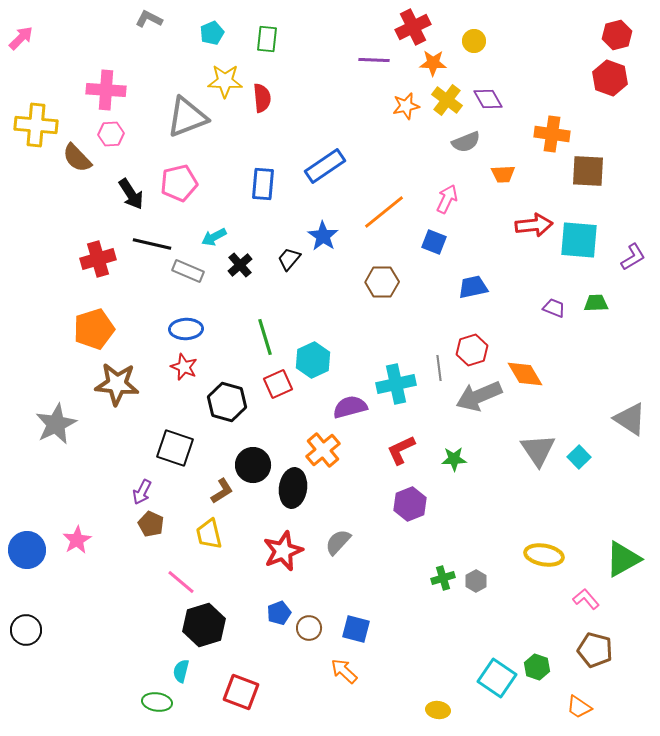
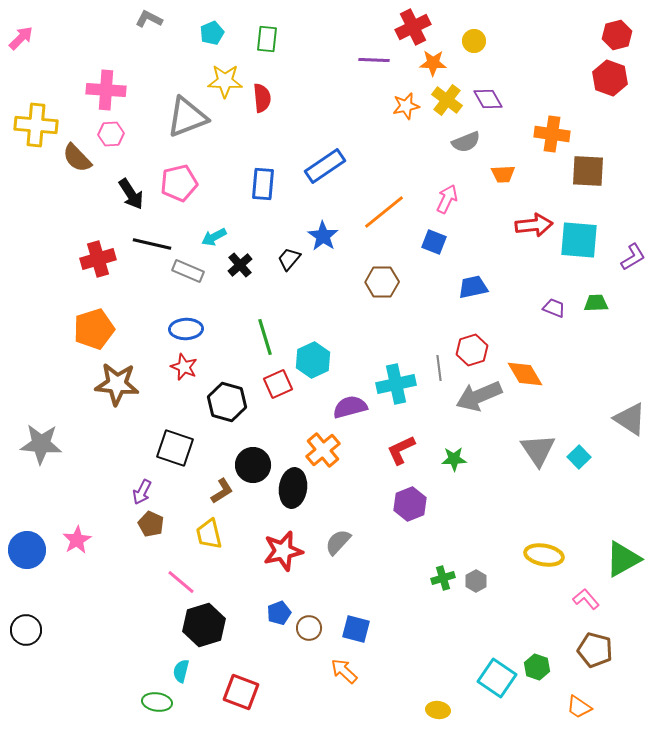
gray star at (56, 424): moved 15 px left, 20 px down; rotated 30 degrees clockwise
red star at (283, 551): rotated 9 degrees clockwise
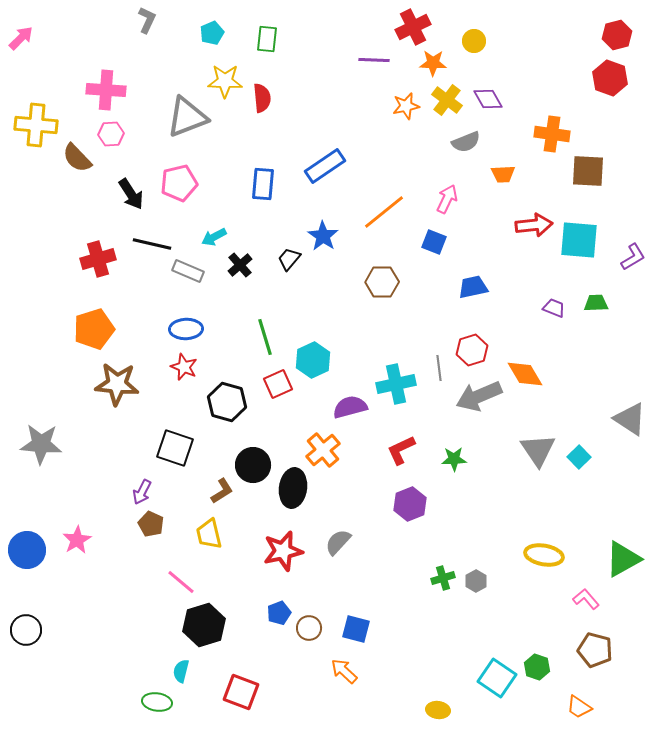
gray L-shape at (149, 19): moved 2 px left, 1 px down; rotated 88 degrees clockwise
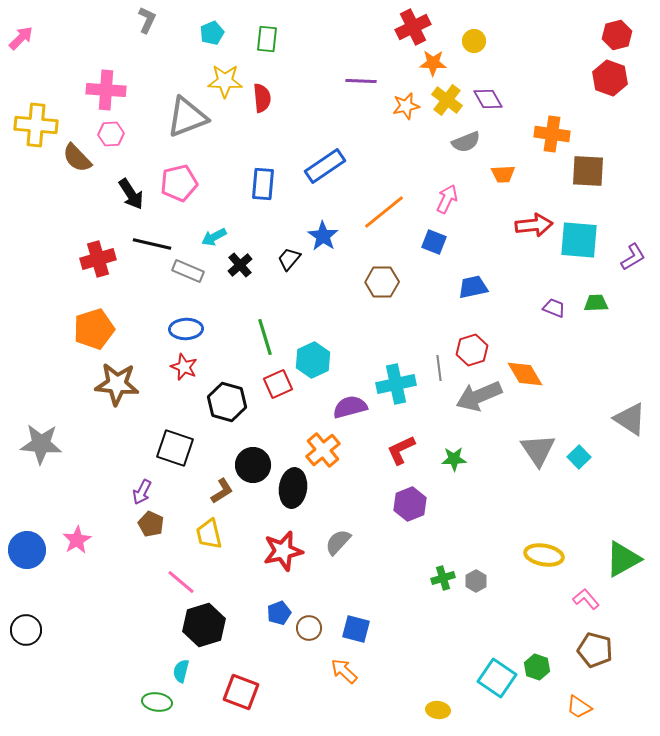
purple line at (374, 60): moved 13 px left, 21 px down
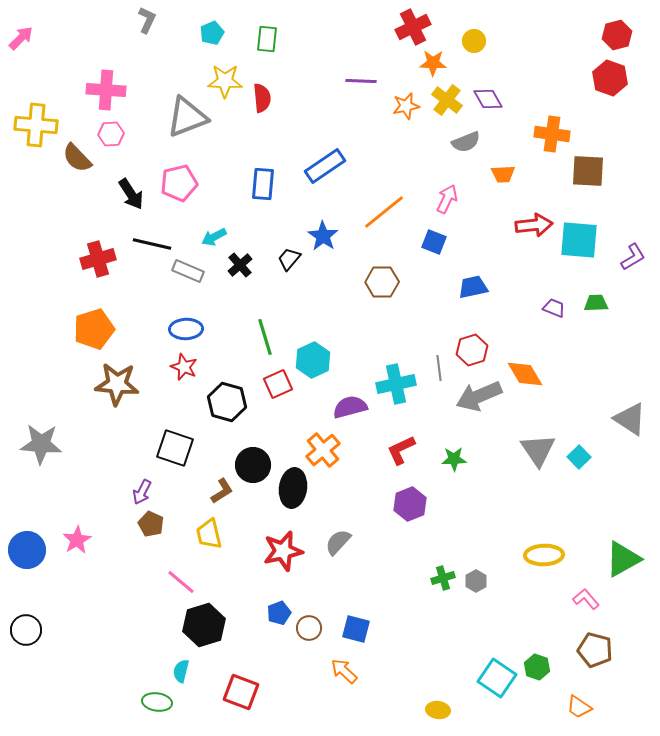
yellow ellipse at (544, 555): rotated 12 degrees counterclockwise
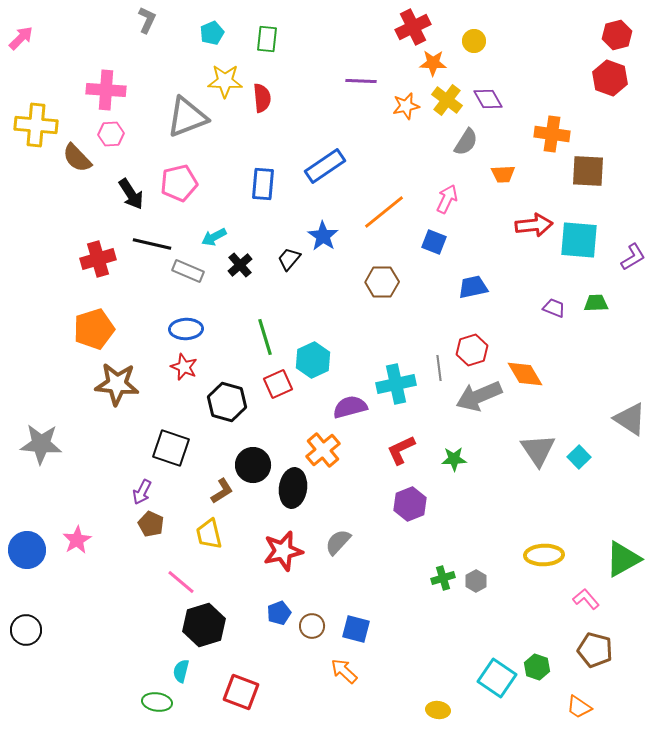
gray semicircle at (466, 142): rotated 36 degrees counterclockwise
black square at (175, 448): moved 4 px left
brown circle at (309, 628): moved 3 px right, 2 px up
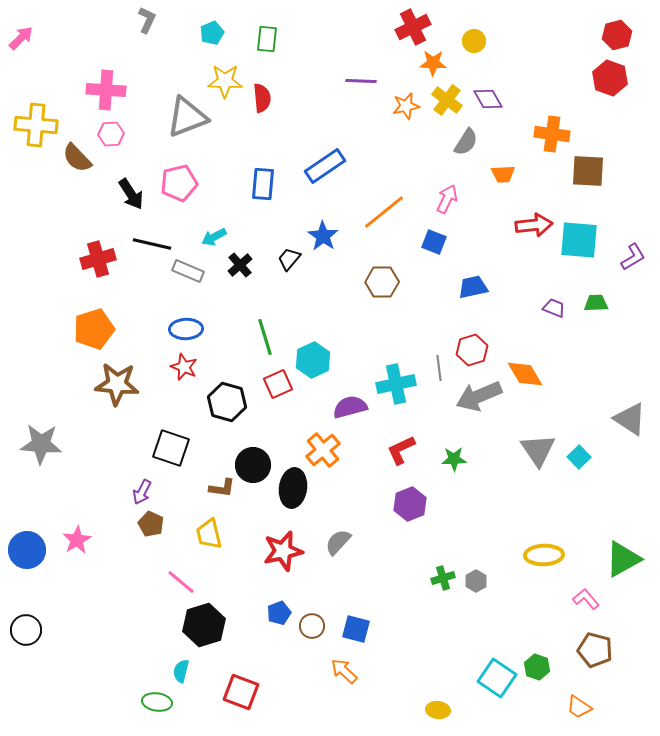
brown L-shape at (222, 491): moved 3 px up; rotated 40 degrees clockwise
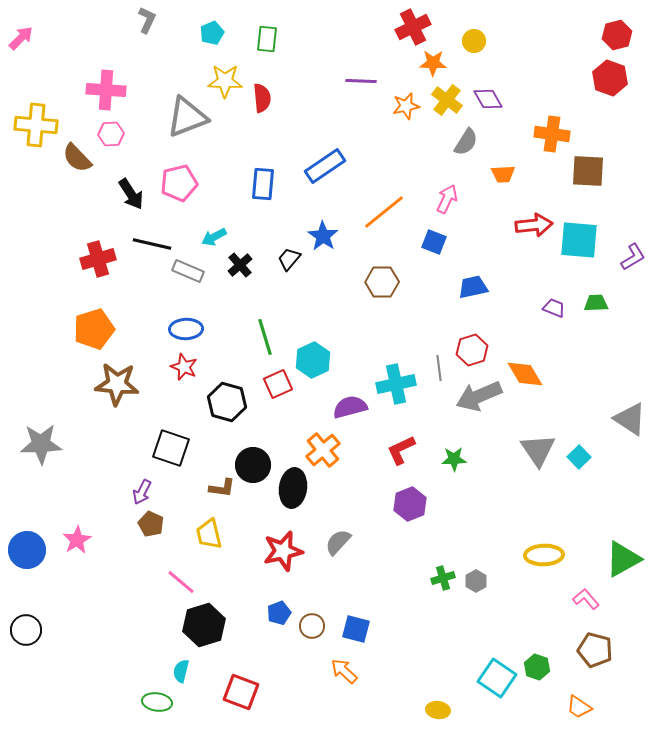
gray star at (41, 444): rotated 6 degrees counterclockwise
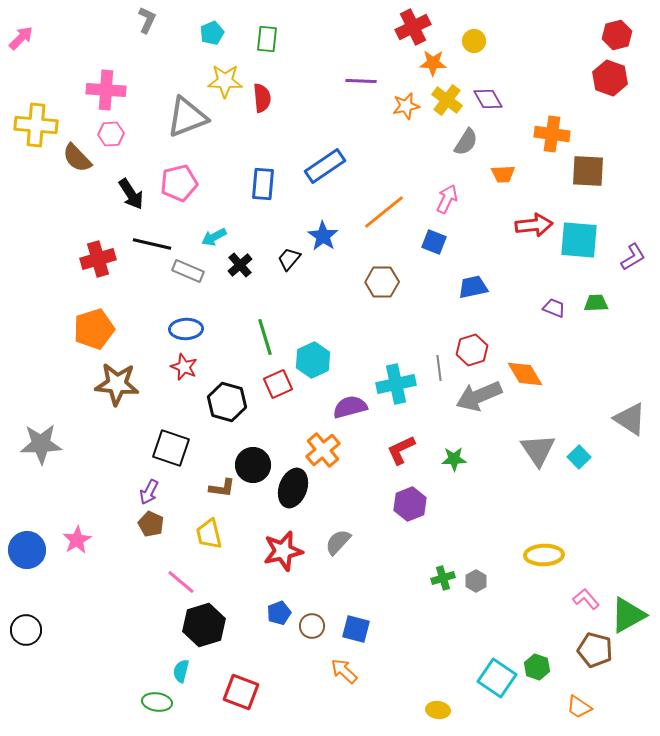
black ellipse at (293, 488): rotated 12 degrees clockwise
purple arrow at (142, 492): moved 7 px right
green triangle at (623, 559): moved 5 px right, 56 px down
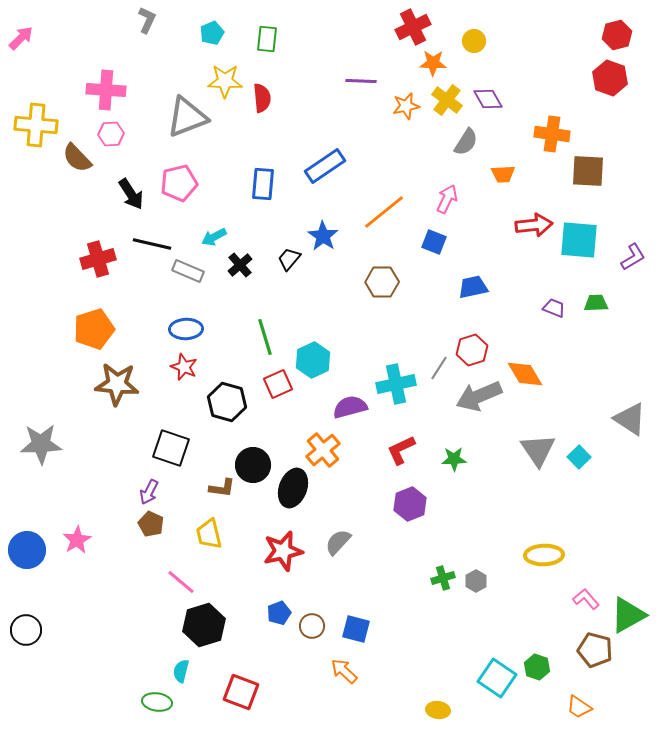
gray line at (439, 368): rotated 40 degrees clockwise
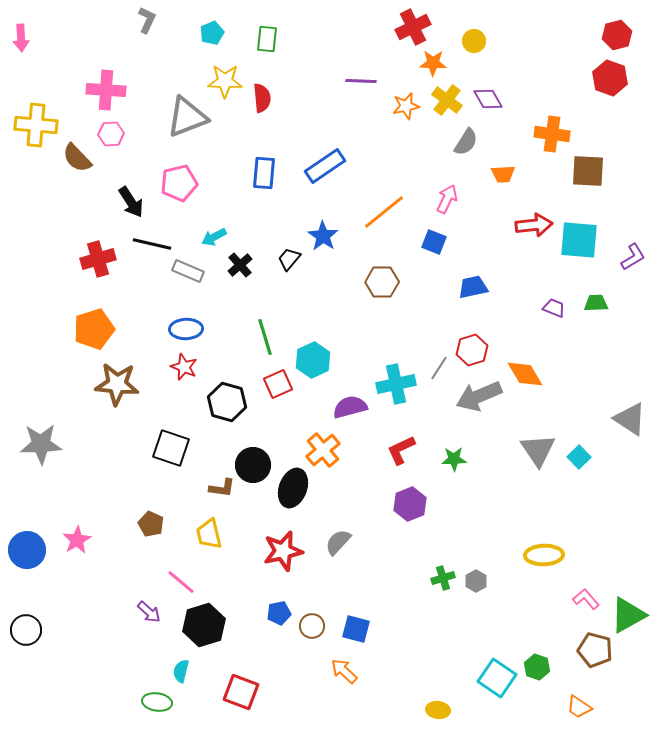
pink arrow at (21, 38): rotated 132 degrees clockwise
blue rectangle at (263, 184): moved 1 px right, 11 px up
black arrow at (131, 194): moved 8 px down
purple arrow at (149, 492): moved 120 px down; rotated 75 degrees counterclockwise
blue pentagon at (279, 613): rotated 10 degrees clockwise
